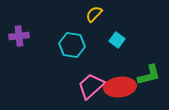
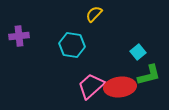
cyan square: moved 21 px right, 12 px down; rotated 14 degrees clockwise
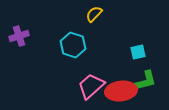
purple cross: rotated 12 degrees counterclockwise
cyan hexagon: moved 1 px right; rotated 10 degrees clockwise
cyan square: rotated 28 degrees clockwise
green L-shape: moved 4 px left, 6 px down
red ellipse: moved 1 px right, 4 px down
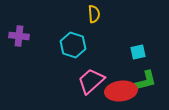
yellow semicircle: rotated 132 degrees clockwise
purple cross: rotated 24 degrees clockwise
pink trapezoid: moved 5 px up
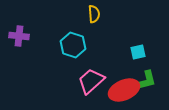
red ellipse: moved 3 px right, 1 px up; rotated 16 degrees counterclockwise
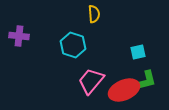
pink trapezoid: rotated 8 degrees counterclockwise
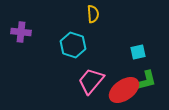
yellow semicircle: moved 1 px left
purple cross: moved 2 px right, 4 px up
red ellipse: rotated 12 degrees counterclockwise
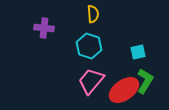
purple cross: moved 23 px right, 4 px up
cyan hexagon: moved 16 px right, 1 px down
green L-shape: rotated 45 degrees counterclockwise
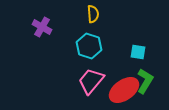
purple cross: moved 2 px left, 1 px up; rotated 24 degrees clockwise
cyan square: rotated 21 degrees clockwise
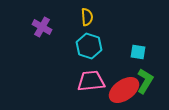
yellow semicircle: moved 6 px left, 3 px down
pink trapezoid: rotated 44 degrees clockwise
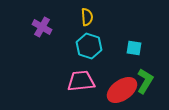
cyan square: moved 4 px left, 4 px up
pink trapezoid: moved 10 px left
red ellipse: moved 2 px left
